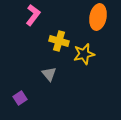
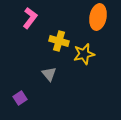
pink L-shape: moved 3 px left, 3 px down
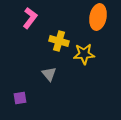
yellow star: rotated 10 degrees clockwise
purple square: rotated 24 degrees clockwise
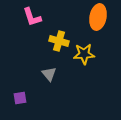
pink L-shape: moved 2 px right, 1 px up; rotated 125 degrees clockwise
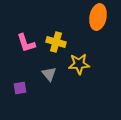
pink L-shape: moved 6 px left, 26 px down
yellow cross: moved 3 px left, 1 px down
yellow star: moved 5 px left, 10 px down
purple square: moved 10 px up
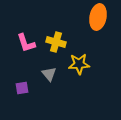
purple square: moved 2 px right
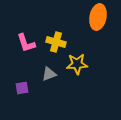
yellow star: moved 2 px left
gray triangle: rotated 49 degrees clockwise
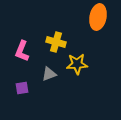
pink L-shape: moved 4 px left, 8 px down; rotated 40 degrees clockwise
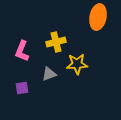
yellow cross: rotated 30 degrees counterclockwise
